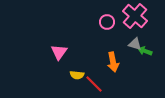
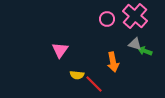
pink circle: moved 3 px up
pink triangle: moved 1 px right, 2 px up
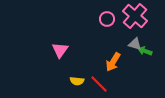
orange arrow: rotated 42 degrees clockwise
yellow semicircle: moved 6 px down
red line: moved 5 px right
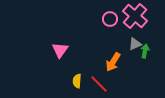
pink circle: moved 3 px right
gray triangle: rotated 40 degrees counterclockwise
green arrow: rotated 80 degrees clockwise
yellow semicircle: rotated 88 degrees clockwise
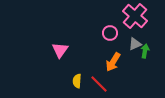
pink circle: moved 14 px down
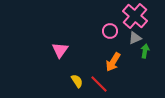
pink circle: moved 2 px up
gray triangle: moved 6 px up
yellow semicircle: rotated 144 degrees clockwise
